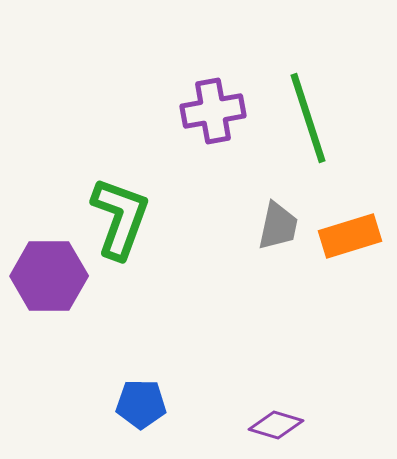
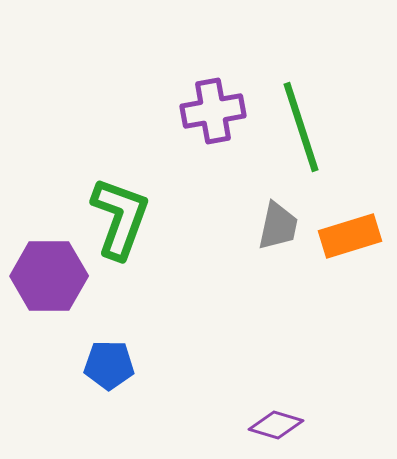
green line: moved 7 px left, 9 px down
blue pentagon: moved 32 px left, 39 px up
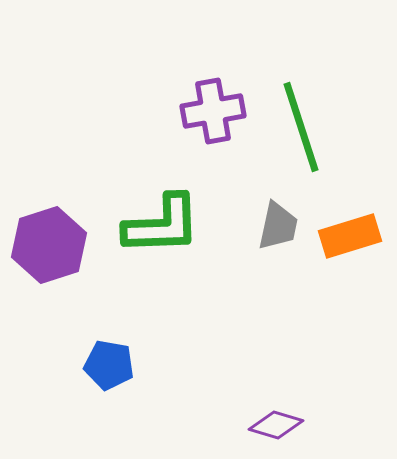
green L-shape: moved 42 px right, 7 px down; rotated 68 degrees clockwise
purple hexagon: moved 31 px up; rotated 18 degrees counterclockwise
blue pentagon: rotated 9 degrees clockwise
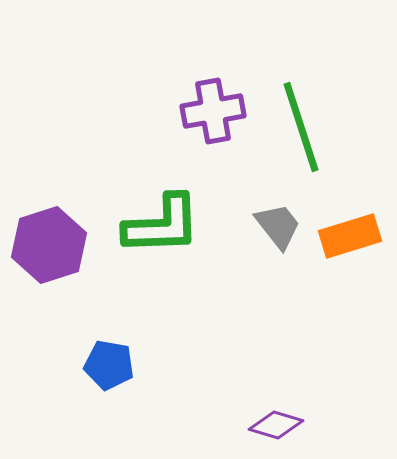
gray trapezoid: rotated 50 degrees counterclockwise
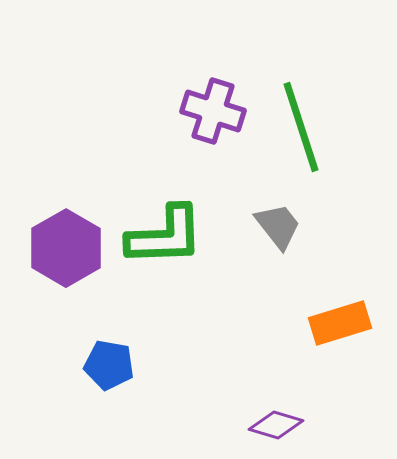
purple cross: rotated 28 degrees clockwise
green L-shape: moved 3 px right, 11 px down
orange rectangle: moved 10 px left, 87 px down
purple hexagon: moved 17 px right, 3 px down; rotated 12 degrees counterclockwise
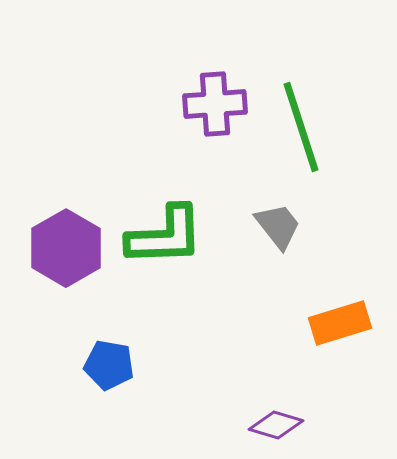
purple cross: moved 2 px right, 7 px up; rotated 22 degrees counterclockwise
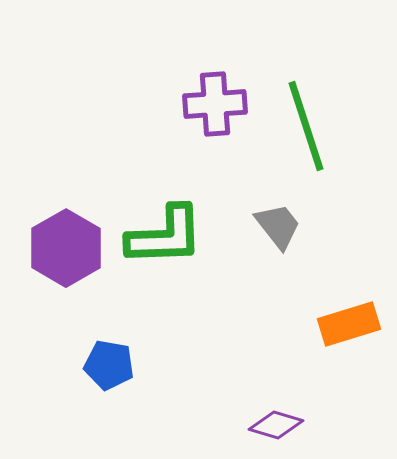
green line: moved 5 px right, 1 px up
orange rectangle: moved 9 px right, 1 px down
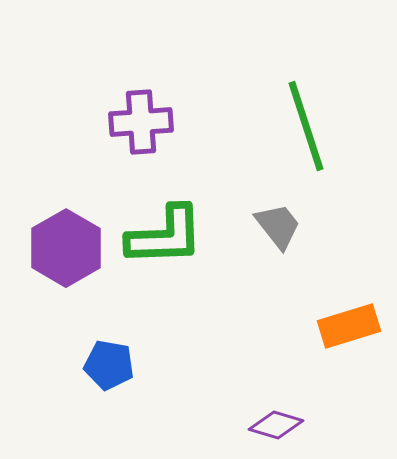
purple cross: moved 74 px left, 18 px down
orange rectangle: moved 2 px down
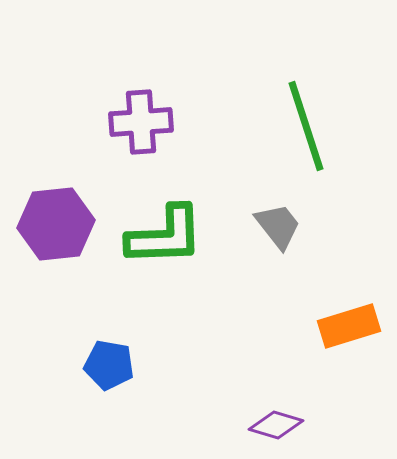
purple hexagon: moved 10 px left, 24 px up; rotated 24 degrees clockwise
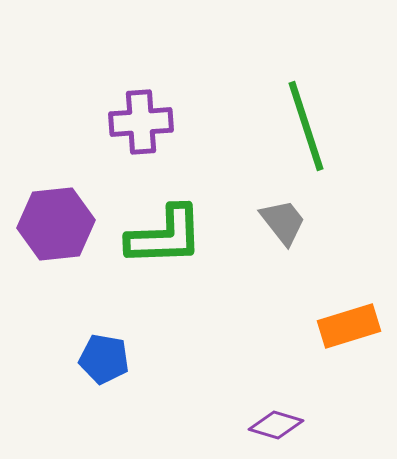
gray trapezoid: moved 5 px right, 4 px up
blue pentagon: moved 5 px left, 6 px up
